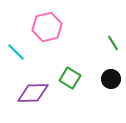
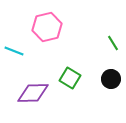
cyan line: moved 2 px left, 1 px up; rotated 24 degrees counterclockwise
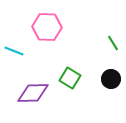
pink hexagon: rotated 16 degrees clockwise
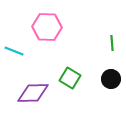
green line: moved 1 px left; rotated 28 degrees clockwise
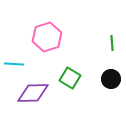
pink hexagon: moved 10 px down; rotated 20 degrees counterclockwise
cyan line: moved 13 px down; rotated 18 degrees counterclockwise
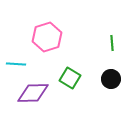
cyan line: moved 2 px right
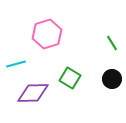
pink hexagon: moved 3 px up
green line: rotated 28 degrees counterclockwise
cyan line: rotated 18 degrees counterclockwise
black circle: moved 1 px right
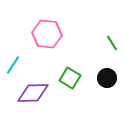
pink hexagon: rotated 24 degrees clockwise
cyan line: moved 3 px left, 1 px down; rotated 42 degrees counterclockwise
black circle: moved 5 px left, 1 px up
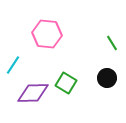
green square: moved 4 px left, 5 px down
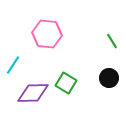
green line: moved 2 px up
black circle: moved 2 px right
